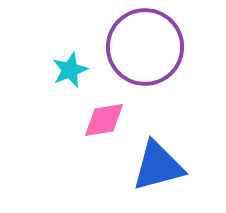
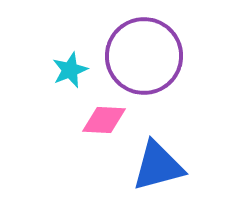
purple circle: moved 1 px left, 9 px down
pink diamond: rotated 12 degrees clockwise
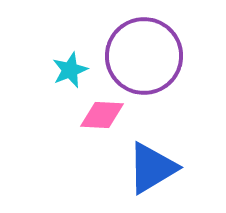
pink diamond: moved 2 px left, 5 px up
blue triangle: moved 6 px left, 2 px down; rotated 16 degrees counterclockwise
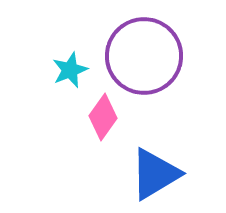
pink diamond: moved 1 px right, 2 px down; rotated 57 degrees counterclockwise
blue triangle: moved 3 px right, 6 px down
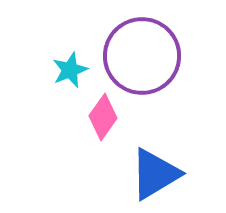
purple circle: moved 2 px left
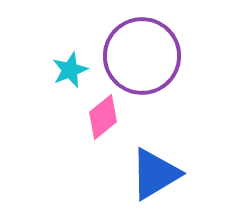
pink diamond: rotated 15 degrees clockwise
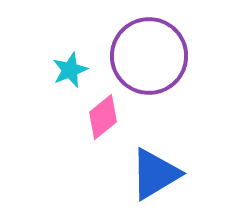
purple circle: moved 7 px right
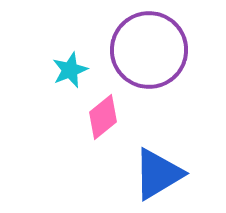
purple circle: moved 6 px up
blue triangle: moved 3 px right
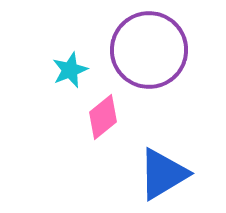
blue triangle: moved 5 px right
